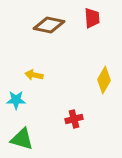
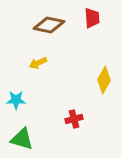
yellow arrow: moved 4 px right, 12 px up; rotated 36 degrees counterclockwise
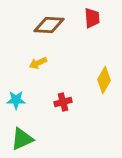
brown diamond: rotated 8 degrees counterclockwise
red cross: moved 11 px left, 17 px up
green triangle: rotated 40 degrees counterclockwise
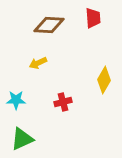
red trapezoid: moved 1 px right
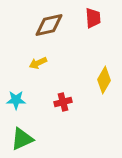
brown diamond: rotated 16 degrees counterclockwise
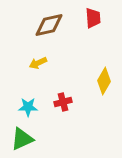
yellow diamond: moved 1 px down
cyan star: moved 12 px right, 7 px down
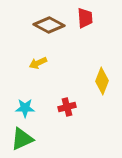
red trapezoid: moved 8 px left
brown diamond: rotated 40 degrees clockwise
yellow diamond: moved 2 px left; rotated 8 degrees counterclockwise
red cross: moved 4 px right, 5 px down
cyan star: moved 3 px left, 1 px down
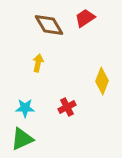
red trapezoid: rotated 120 degrees counterclockwise
brown diamond: rotated 32 degrees clockwise
yellow arrow: rotated 126 degrees clockwise
red cross: rotated 12 degrees counterclockwise
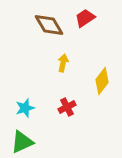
yellow arrow: moved 25 px right
yellow diamond: rotated 16 degrees clockwise
cyan star: rotated 18 degrees counterclockwise
green triangle: moved 3 px down
